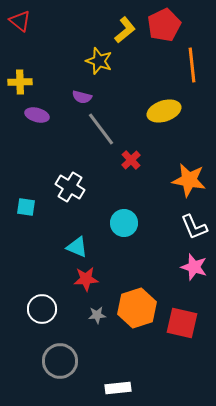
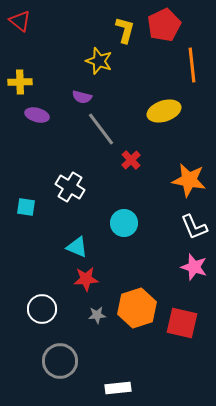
yellow L-shape: rotated 36 degrees counterclockwise
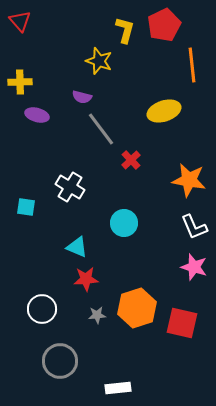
red triangle: rotated 10 degrees clockwise
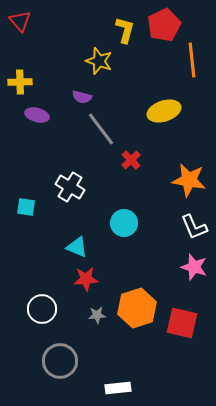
orange line: moved 5 px up
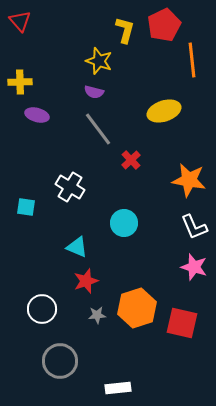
purple semicircle: moved 12 px right, 5 px up
gray line: moved 3 px left
red star: moved 2 px down; rotated 15 degrees counterclockwise
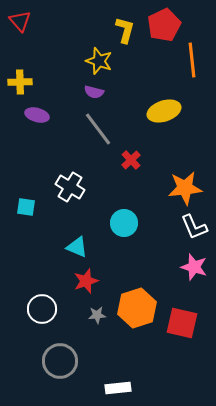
orange star: moved 4 px left, 8 px down; rotated 16 degrees counterclockwise
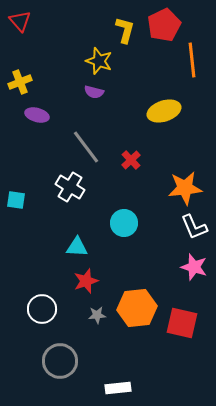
yellow cross: rotated 20 degrees counterclockwise
gray line: moved 12 px left, 18 px down
cyan square: moved 10 px left, 7 px up
cyan triangle: rotated 20 degrees counterclockwise
orange hexagon: rotated 12 degrees clockwise
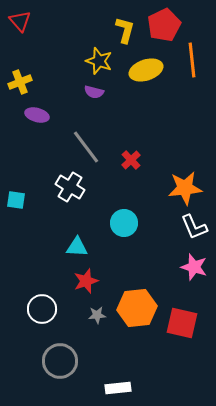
yellow ellipse: moved 18 px left, 41 px up
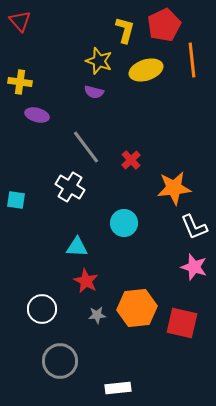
yellow cross: rotated 30 degrees clockwise
orange star: moved 11 px left
red star: rotated 25 degrees counterclockwise
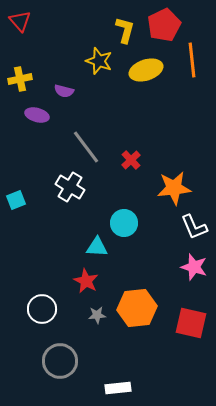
yellow cross: moved 3 px up; rotated 20 degrees counterclockwise
purple semicircle: moved 30 px left, 1 px up
cyan square: rotated 30 degrees counterclockwise
cyan triangle: moved 20 px right
red square: moved 9 px right
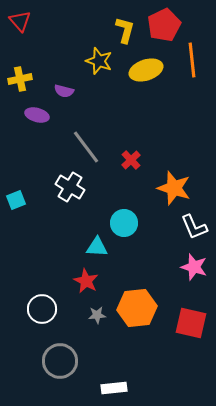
orange star: rotated 24 degrees clockwise
white rectangle: moved 4 px left
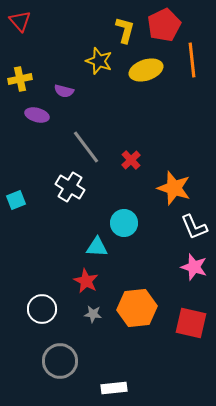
gray star: moved 4 px left, 1 px up; rotated 12 degrees clockwise
